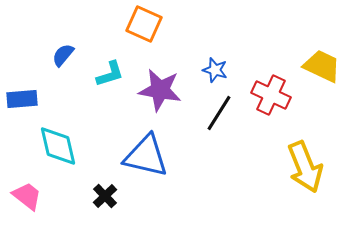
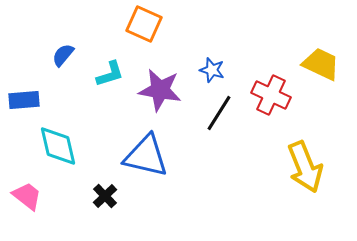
yellow trapezoid: moved 1 px left, 2 px up
blue star: moved 3 px left
blue rectangle: moved 2 px right, 1 px down
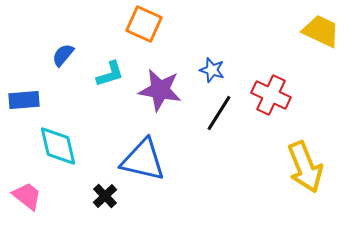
yellow trapezoid: moved 33 px up
blue triangle: moved 3 px left, 4 px down
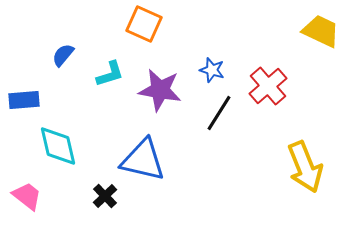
red cross: moved 3 px left, 9 px up; rotated 24 degrees clockwise
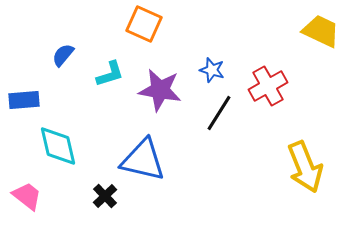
red cross: rotated 12 degrees clockwise
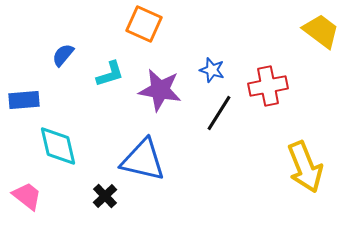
yellow trapezoid: rotated 12 degrees clockwise
red cross: rotated 18 degrees clockwise
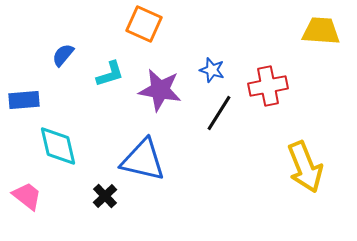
yellow trapezoid: rotated 33 degrees counterclockwise
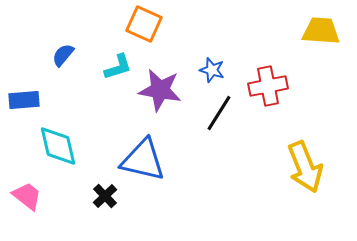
cyan L-shape: moved 8 px right, 7 px up
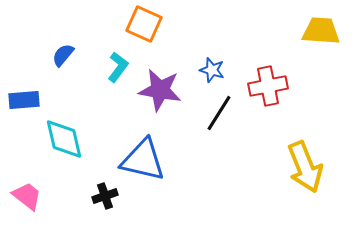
cyan L-shape: rotated 36 degrees counterclockwise
cyan diamond: moved 6 px right, 7 px up
black cross: rotated 25 degrees clockwise
